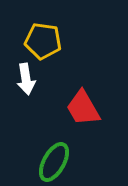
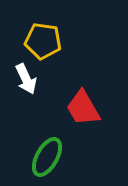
white arrow: rotated 16 degrees counterclockwise
green ellipse: moved 7 px left, 5 px up
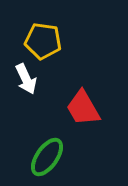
green ellipse: rotated 6 degrees clockwise
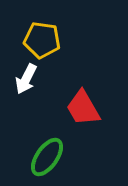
yellow pentagon: moved 1 px left, 1 px up
white arrow: rotated 52 degrees clockwise
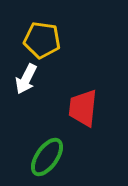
red trapezoid: rotated 36 degrees clockwise
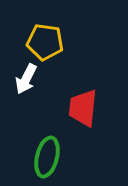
yellow pentagon: moved 3 px right, 2 px down
green ellipse: rotated 21 degrees counterclockwise
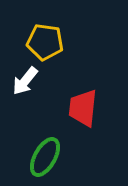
white arrow: moved 1 px left, 2 px down; rotated 12 degrees clockwise
green ellipse: moved 2 px left; rotated 15 degrees clockwise
